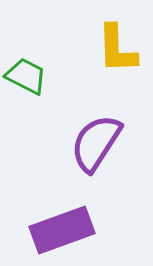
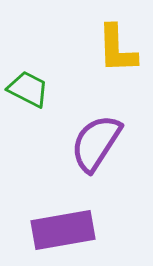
green trapezoid: moved 2 px right, 13 px down
purple rectangle: moved 1 px right; rotated 10 degrees clockwise
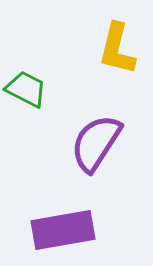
yellow L-shape: rotated 16 degrees clockwise
green trapezoid: moved 2 px left
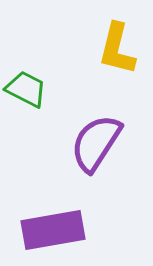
purple rectangle: moved 10 px left
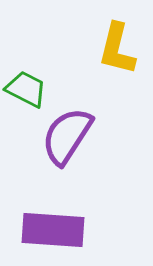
purple semicircle: moved 29 px left, 7 px up
purple rectangle: rotated 14 degrees clockwise
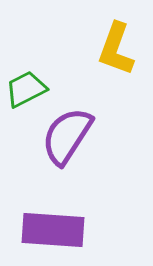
yellow L-shape: moved 1 px left; rotated 6 degrees clockwise
green trapezoid: rotated 54 degrees counterclockwise
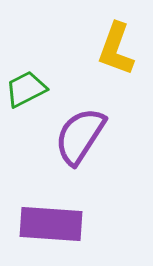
purple semicircle: moved 13 px right
purple rectangle: moved 2 px left, 6 px up
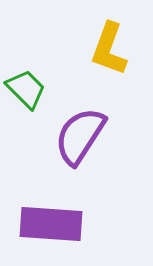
yellow L-shape: moved 7 px left
green trapezoid: rotated 72 degrees clockwise
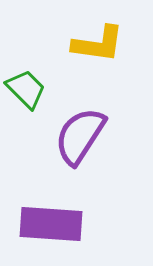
yellow L-shape: moved 11 px left, 5 px up; rotated 102 degrees counterclockwise
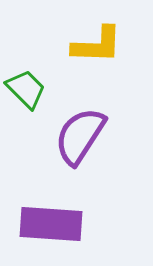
yellow L-shape: moved 1 px left, 1 px down; rotated 6 degrees counterclockwise
